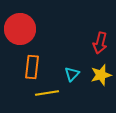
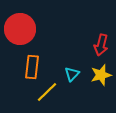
red arrow: moved 1 px right, 2 px down
yellow line: moved 1 px up; rotated 35 degrees counterclockwise
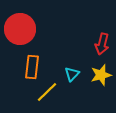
red arrow: moved 1 px right, 1 px up
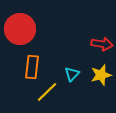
red arrow: rotated 95 degrees counterclockwise
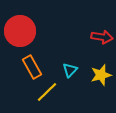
red circle: moved 2 px down
red arrow: moved 7 px up
orange rectangle: rotated 35 degrees counterclockwise
cyan triangle: moved 2 px left, 4 px up
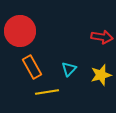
cyan triangle: moved 1 px left, 1 px up
yellow line: rotated 35 degrees clockwise
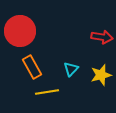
cyan triangle: moved 2 px right
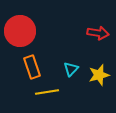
red arrow: moved 4 px left, 4 px up
orange rectangle: rotated 10 degrees clockwise
yellow star: moved 2 px left
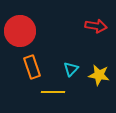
red arrow: moved 2 px left, 7 px up
yellow star: rotated 25 degrees clockwise
yellow line: moved 6 px right; rotated 10 degrees clockwise
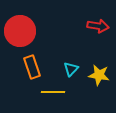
red arrow: moved 2 px right
